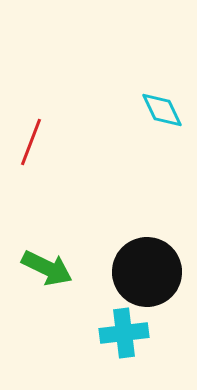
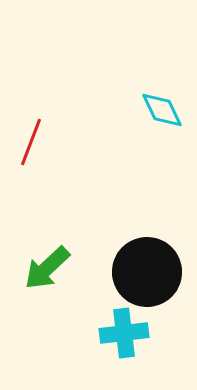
green arrow: rotated 111 degrees clockwise
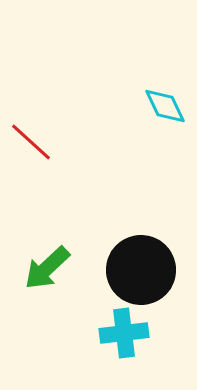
cyan diamond: moved 3 px right, 4 px up
red line: rotated 69 degrees counterclockwise
black circle: moved 6 px left, 2 px up
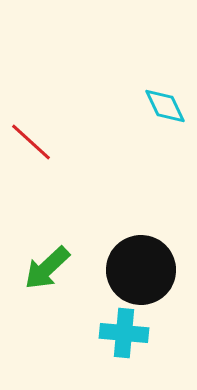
cyan cross: rotated 12 degrees clockwise
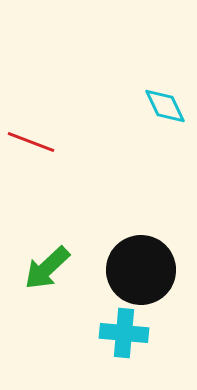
red line: rotated 21 degrees counterclockwise
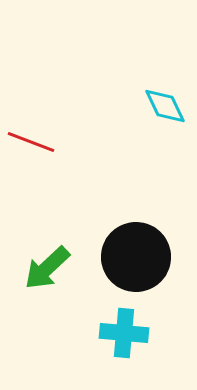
black circle: moved 5 px left, 13 px up
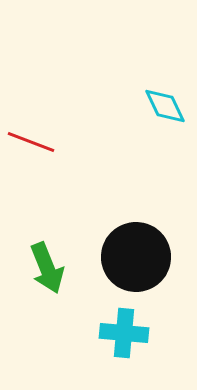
green arrow: rotated 69 degrees counterclockwise
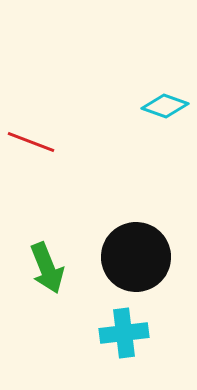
cyan diamond: rotated 45 degrees counterclockwise
cyan cross: rotated 12 degrees counterclockwise
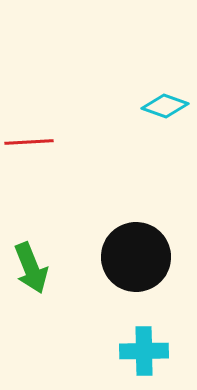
red line: moved 2 px left; rotated 24 degrees counterclockwise
green arrow: moved 16 px left
cyan cross: moved 20 px right, 18 px down; rotated 6 degrees clockwise
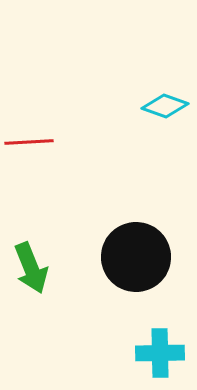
cyan cross: moved 16 px right, 2 px down
